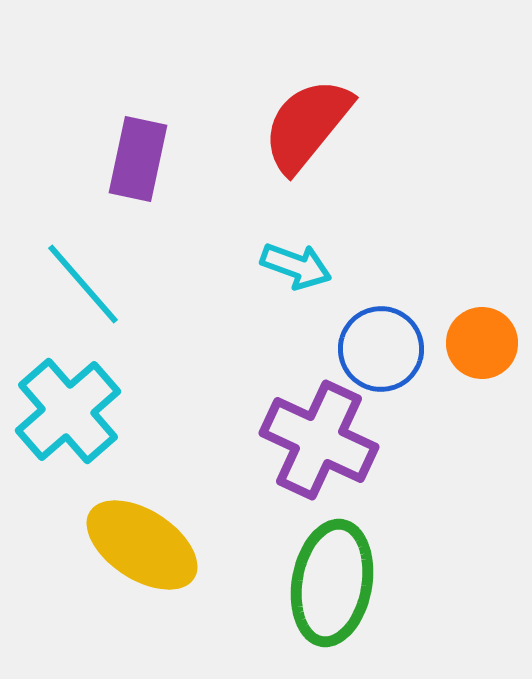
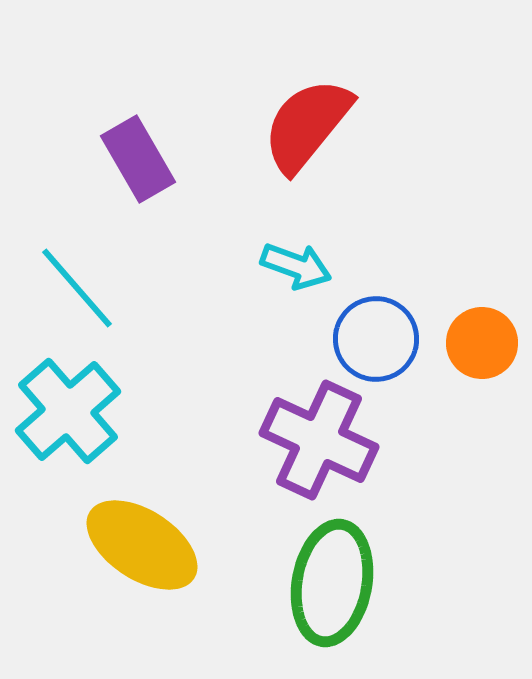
purple rectangle: rotated 42 degrees counterclockwise
cyan line: moved 6 px left, 4 px down
blue circle: moved 5 px left, 10 px up
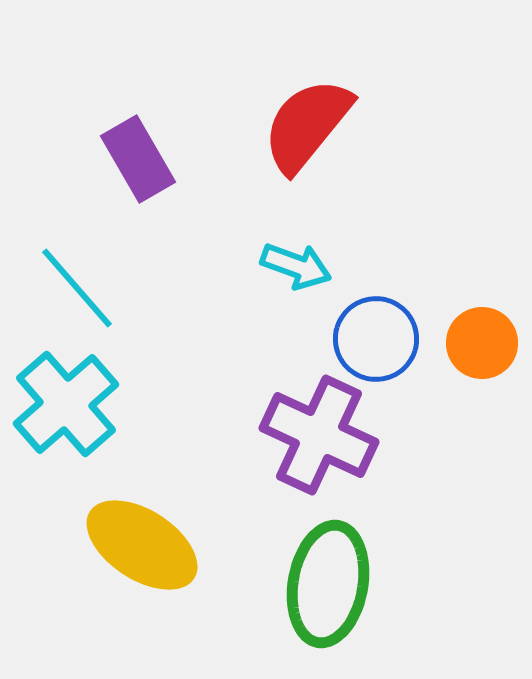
cyan cross: moved 2 px left, 7 px up
purple cross: moved 5 px up
green ellipse: moved 4 px left, 1 px down
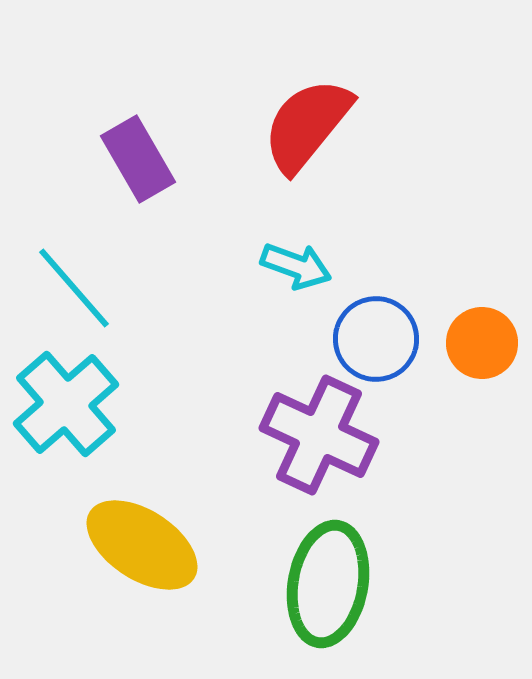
cyan line: moved 3 px left
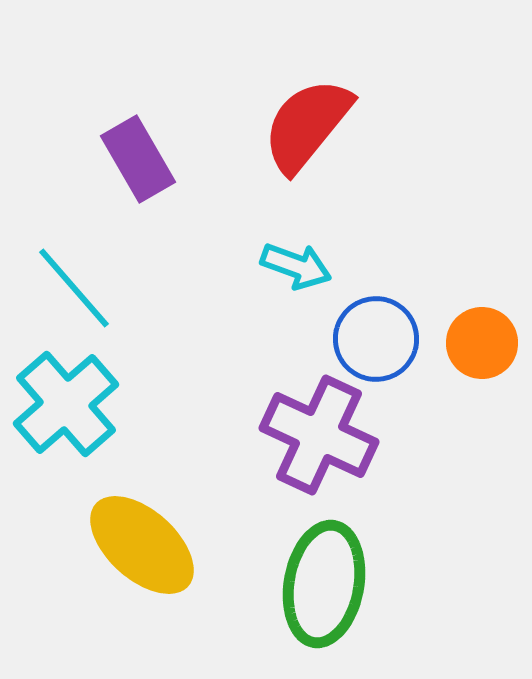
yellow ellipse: rotated 9 degrees clockwise
green ellipse: moved 4 px left
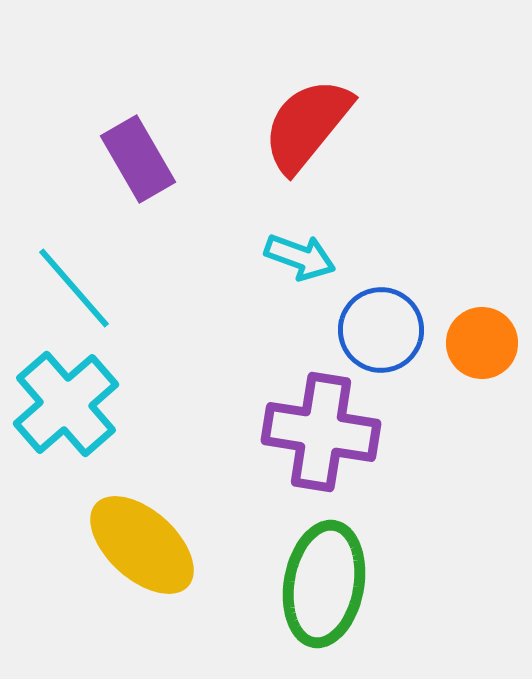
cyan arrow: moved 4 px right, 9 px up
blue circle: moved 5 px right, 9 px up
purple cross: moved 2 px right, 3 px up; rotated 16 degrees counterclockwise
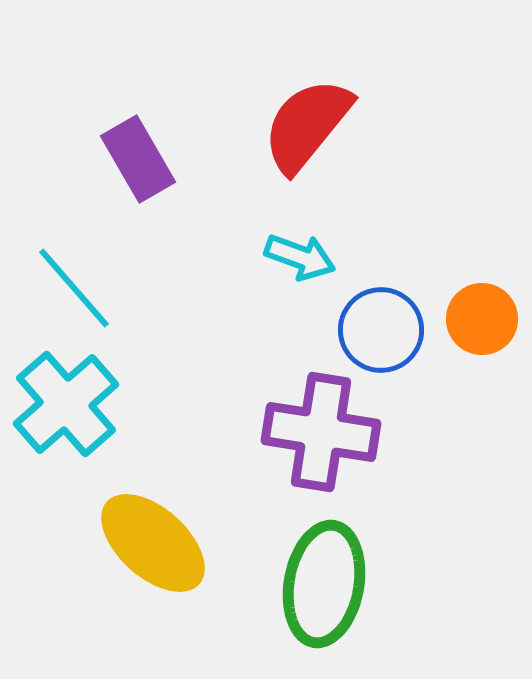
orange circle: moved 24 px up
yellow ellipse: moved 11 px right, 2 px up
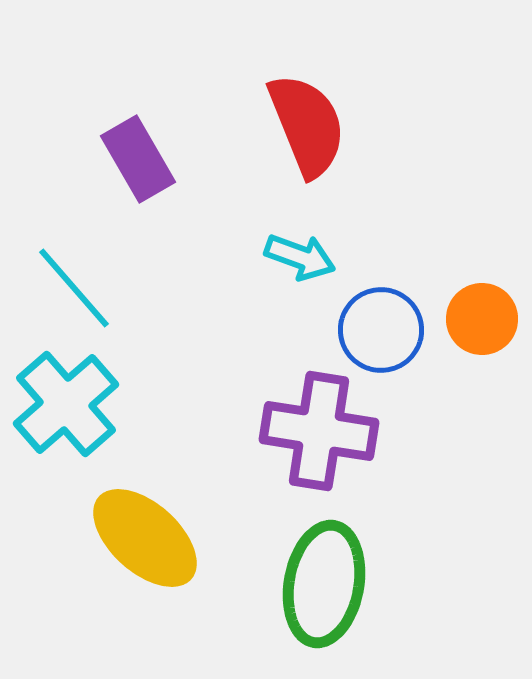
red semicircle: rotated 119 degrees clockwise
purple cross: moved 2 px left, 1 px up
yellow ellipse: moved 8 px left, 5 px up
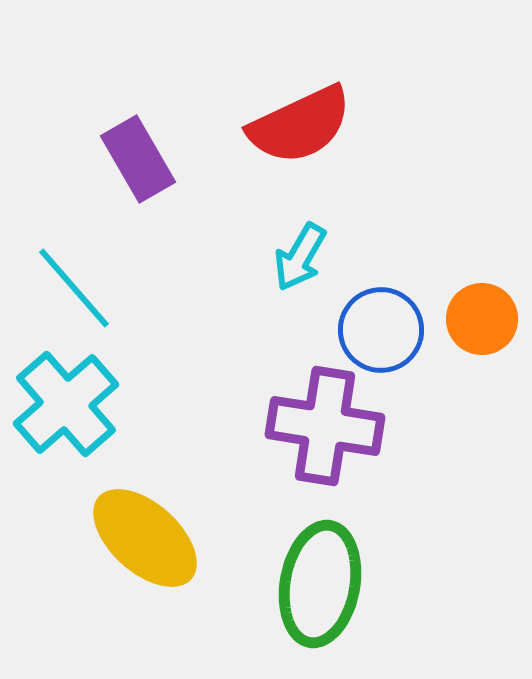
red semicircle: moved 7 px left; rotated 87 degrees clockwise
cyan arrow: rotated 100 degrees clockwise
purple cross: moved 6 px right, 5 px up
green ellipse: moved 4 px left
